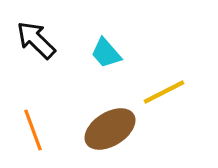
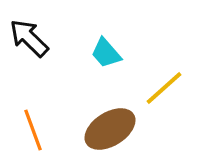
black arrow: moved 7 px left, 2 px up
yellow line: moved 4 px up; rotated 15 degrees counterclockwise
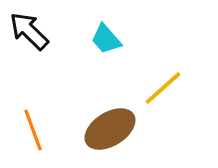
black arrow: moved 7 px up
cyan trapezoid: moved 14 px up
yellow line: moved 1 px left
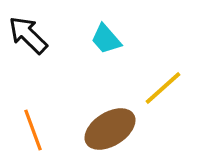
black arrow: moved 1 px left, 4 px down
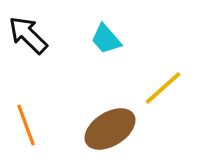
orange line: moved 7 px left, 5 px up
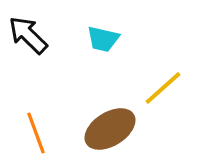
cyan trapezoid: moved 3 px left; rotated 36 degrees counterclockwise
orange line: moved 10 px right, 8 px down
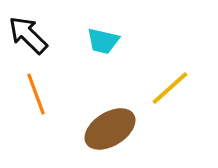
cyan trapezoid: moved 2 px down
yellow line: moved 7 px right
orange line: moved 39 px up
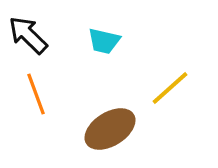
cyan trapezoid: moved 1 px right
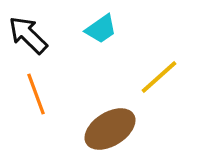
cyan trapezoid: moved 3 px left, 12 px up; rotated 48 degrees counterclockwise
yellow line: moved 11 px left, 11 px up
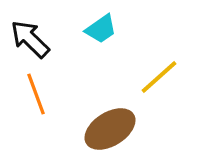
black arrow: moved 2 px right, 4 px down
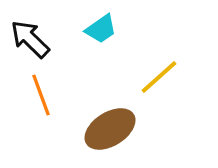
orange line: moved 5 px right, 1 px down
